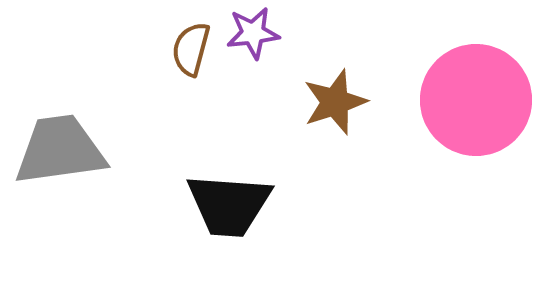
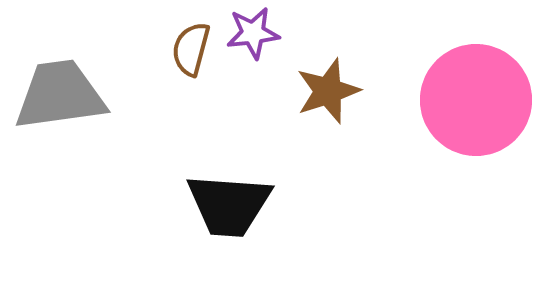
brown star: moved 7 px left, 11 px up
gray trapezoid: moved 55 px up
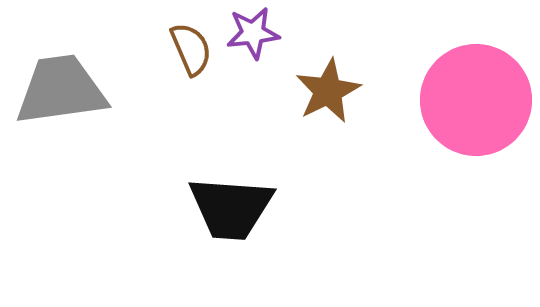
brown semicircle: rotated 142 degrees clockwise
brown star: rotated 8 degrees counterclockwise
gray trapezoid: moved 1 px right, 5 px up
black trapezoid: moved 2 px right, 3 px down
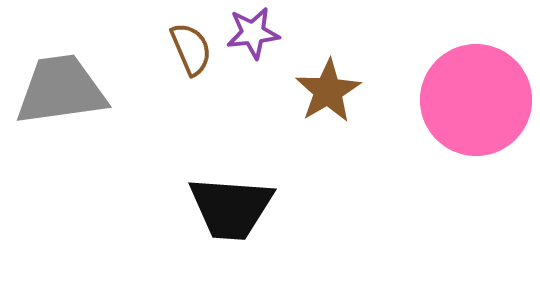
brown star: rotated 4 degrees counterclockwise
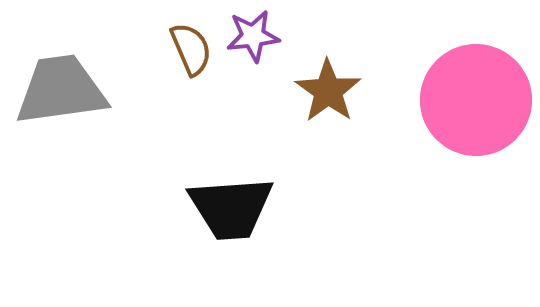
purple star: moved 3 px down
brown star: rotated 6 degrees counterclockwise
black trapezoid: rotated 8 degrees counterclockwise
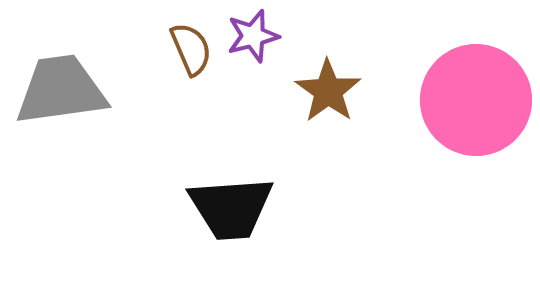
purple star: rotated 8 degrees counterclockwise
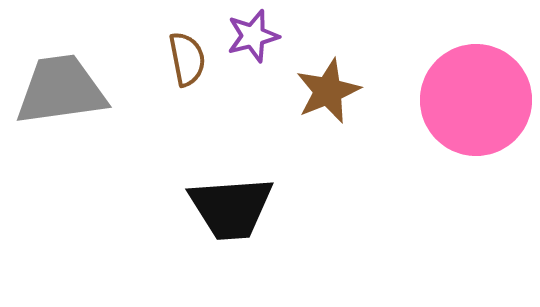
brown semicircle: moved 4 px left, 10 px down; rotated 12 degrees clockwise
brown star: rotated 14 degrees clockwise
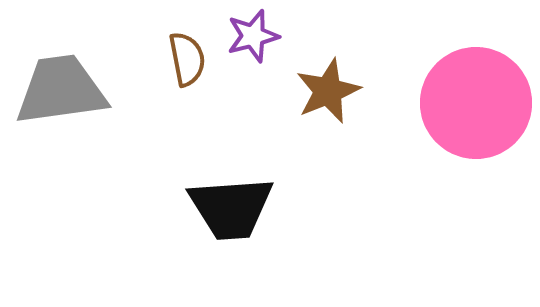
pink circle: moved 3 px down
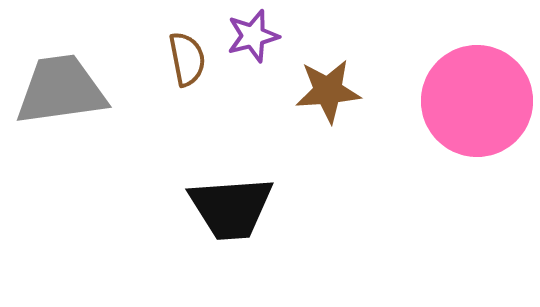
brown star: rotated 18 degrees clockwise
pink circle: moved 1 px right, 2 px up
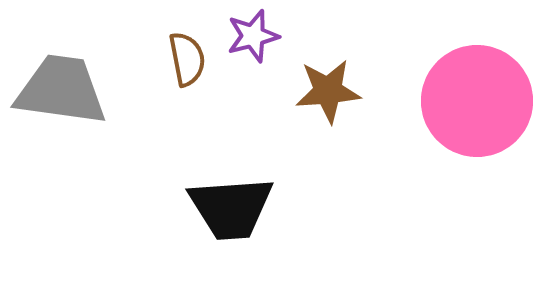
gray trapezoid: rotated 16 degrees clockwise
